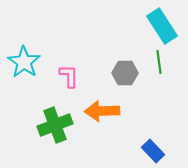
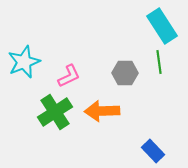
cyan star: rotated 16 degrees clockwise
pink L-shape: rotated 65 degrees clockwise
green cross: moved 13 px up; rotated 12 degrees counterclockwise
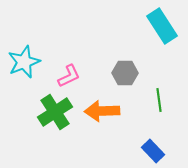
green line: moved 38 px down
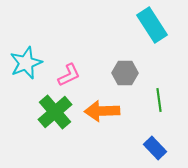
cyan rectangle: moved 10 px left, 1 px up
cyan star: moved 2 px right, 1 px down
pink L-shape: moved 1 px up
green cross: rotated 8 degrees counterclockwise
blue rectangle: moved 2 px right, 3 px up
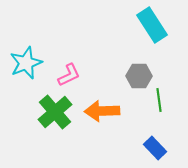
gray hexagon: moved 14 px right, 3 px down
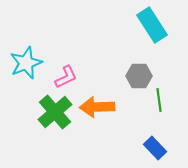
pink L-shape: moved 3 px left, 2 px down
orange arrow: moved 5 px left, 4 px up
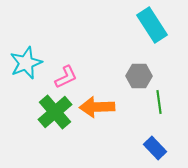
green line: moved 2 px down
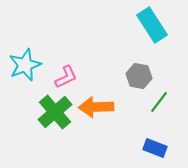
cyan star: moved 1 px left, 2 px down
gray hexagon: rotated 10 degrees clockwise
green line: rotated 45 degrees clockwise
orange arrow: moved 1 px left
blue rectangle: rotated 25 degrees counterclockwise
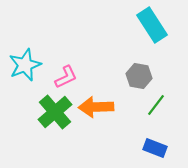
green line: moved 3 px left, 3 px down
